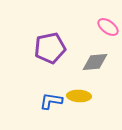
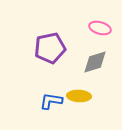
pink ellipse: moved 8 px left, 1 px down; rotated 20 degrees counterclockwise
gray diamond: rotated 12 degrees counterclockwise
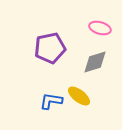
yellow ellipse: rotated 35 degrees clockwise
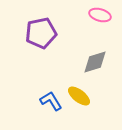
pink ellipse: moved 13 px up
purple pentagon: moved 9 px left, 15 px up
blue L-shape: rotated 50 degrees clockwise
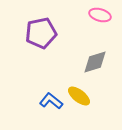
blue L-shape: rotated 20 degrees counterclockwise
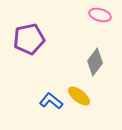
purple pentagon: moved 12 px left, 6 px down
gray diamond: rotated 36 degrees counterclockwise
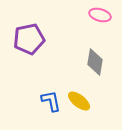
gray diamond: rotated 28 degrees counterclockwise
yellow ellipse: moved 5 px down
blue L-shape: rotated 40 degrees clockwise
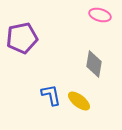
purple pentagon: moved 7 px left, 1 px up
gray diamond: moved 1 px left, 2 px down
blue L-shape: moved 6 px up
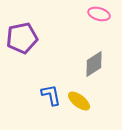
pink ellipse: moved 1 px left, 1 px up
gray diamond: rotated 48 degrees clockwise
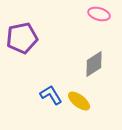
blue L-shape: rotated 20 degrees counterclockwise
